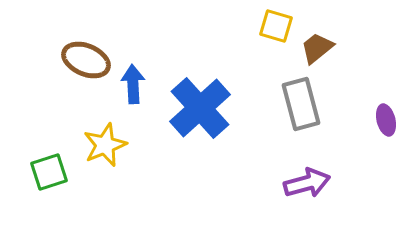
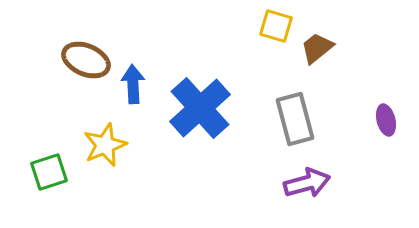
gray rectangle: moved 6 px left, 15 px down
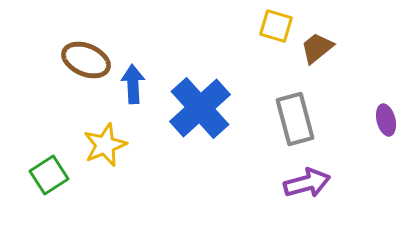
green square: moved 3 px down; rotated 15 degrees counterclockwise
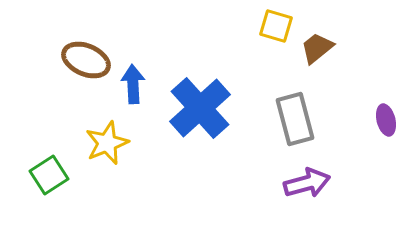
yellow star: moved 2 px right, 2 px up
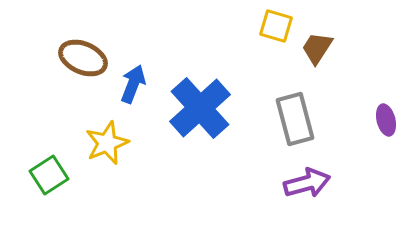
brown trapezoid: rotated 18 degrees counterclockwise
brown ellipse: moved 3 px left, 2 px up
blue arrow: rotated 24 degrees clockwise
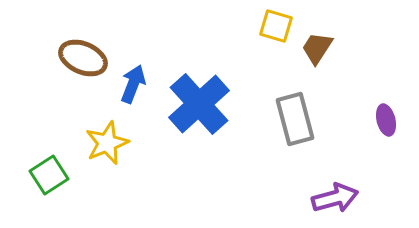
blue cross: moved 1 px left, 4 px up
purple arrow: moved 28 px right, 15 px down
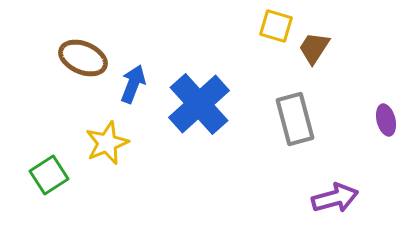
brown trapezoid: moved 3 px left
